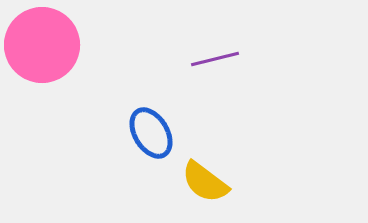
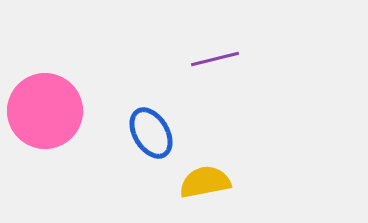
pink circle: moved 3 px right, 66 px down
yellow semicircle: rotated 132 degrees clockwise
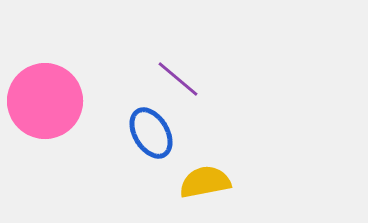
purple line: moved 37 px left, 20 px down; rotated 54 degrees clockwise
pink circle: moved 10 px up
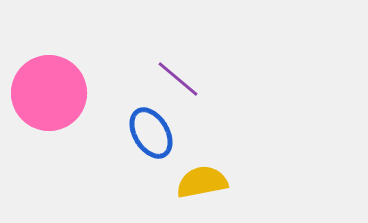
pink circle: moved 4 px right, 8 px up
yellow semicircle: moved 3 px left
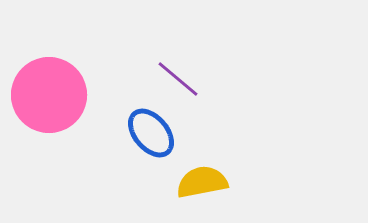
pink circle: moved 2 px down
blue ellipse: rotated 9 degrees counterclockwise
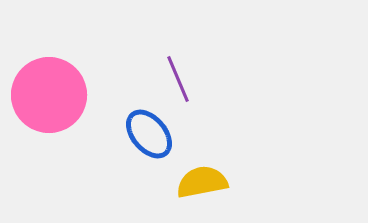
purple line: rotated 27 degrees clockwise
blue ellipse: moved 2 px left, 1 px down
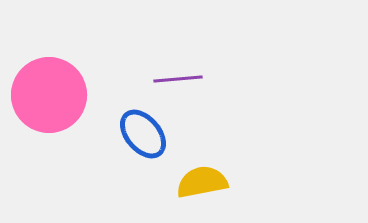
purple line: rotated 72 degrees counterclockwise
blue ellipse: moved 6 px left
